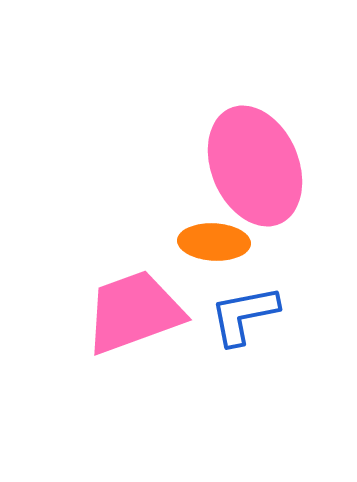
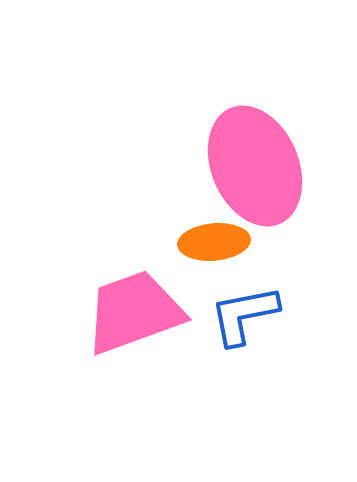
orange ellipse: rotated 8 degrees counterclockwise
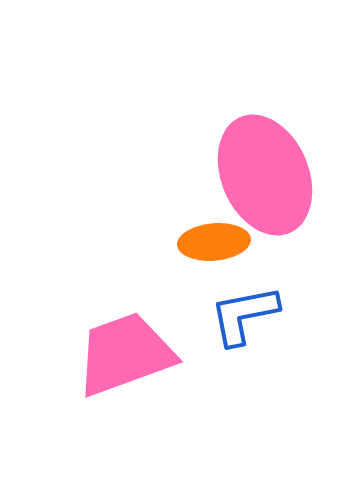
pink ellipse: moved 10 px right, 9 px down
pink trapezoid: moved 9 px left, 42 px down
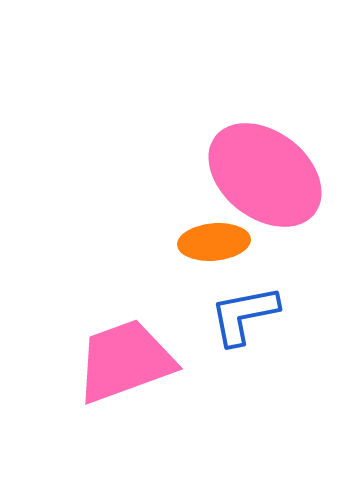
pink ellipse: rotated 29 degrees counterclockwise
pink trapezoid: moved 7 px down
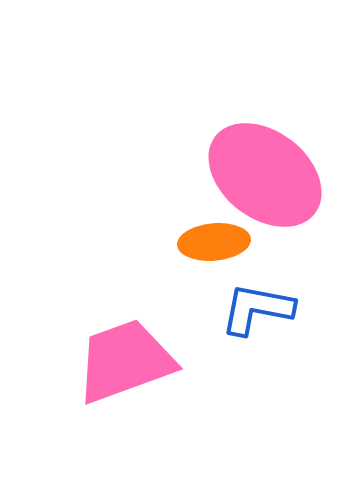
blue L-shape: moved 13 px right, 6 px up; rotated 22 degrees clockwise
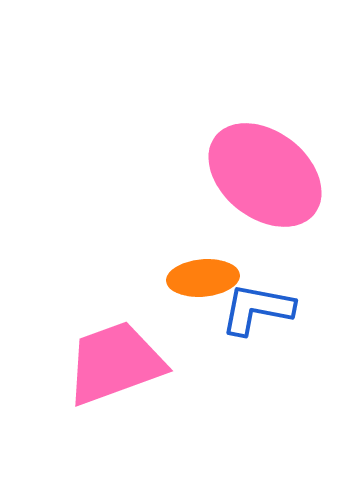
orange ellipse: moved 11 px left, 36 px down
pink trapezoid: moved 10 px left, 2 px down
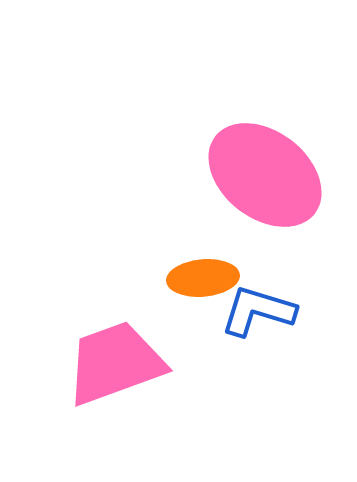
blue L-shape: moved 1 px right, 2 px down; rotated 6 degrees clockwise
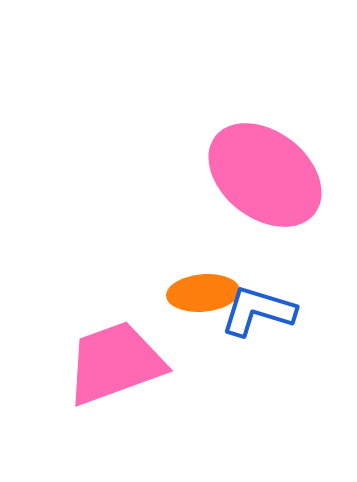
orange ellipse: moved 15 px down
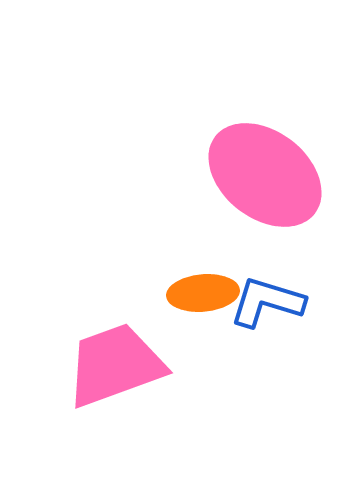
blue L-shape: moved 9 px right, 9 px up
pink trapezoid: moved 2 px down
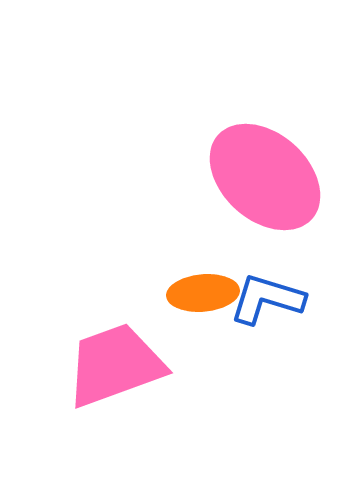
pink ellipse: moved 2 px down; rotated 4 degrees clockwise
blue L-shape: moved 3 px up
